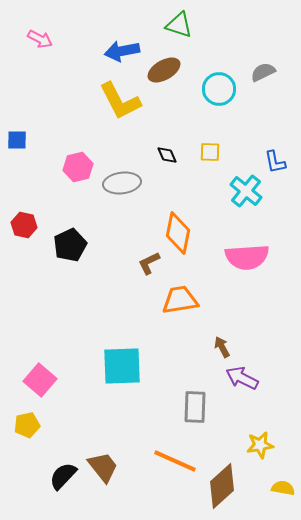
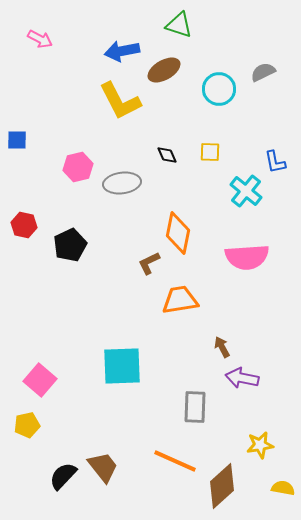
purple arrow: rotated 16 degrees counterclockwise
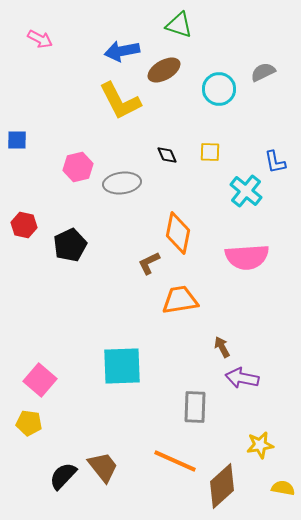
yellow pentagon: moved 2 px right, 2 px up; rotated 20 degrees clockwise
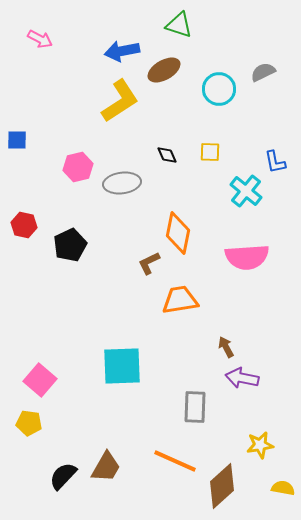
yellow L-shape: rotated 96 degrees counterclockwise
brown arrow: moved 4 px right
brown trapezoid: moved 3 px right; rotated 68 degrees clockwise
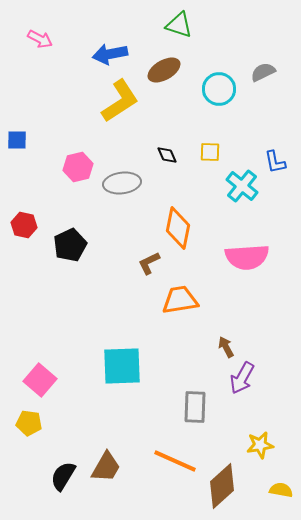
blue arrow: moved 12 px left, 3 px down
cyan cross: moved 4 px left, 5 px up
orange diamond: moved 5 px up
purple arrow: rotated 72 degrees counterclockwise
black semicircle: rotated 12 degrees counterclockwise
yellow semicircle: moved 2 px left, 2 px down
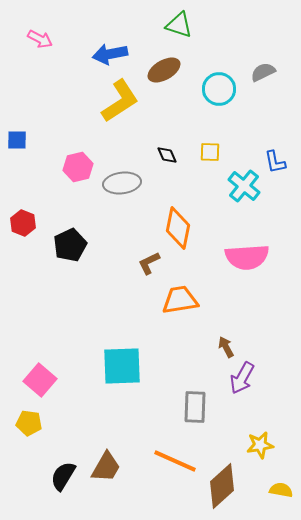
cyan cross: moved 2 px right
red hexagon: moved 1 px left, 2 px up; rotated 10 degrees clockwise
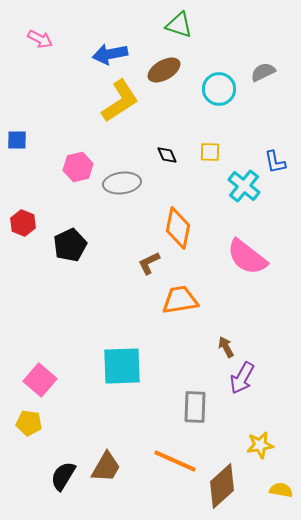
pink semicircle: rotated 42 degrees clockwise
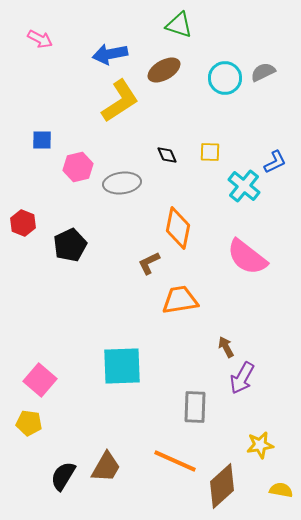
cyan circle: moved 6 px right, 11 px up
blue square: moved 25 px right
blue L-shape: rotated 105 degrees counterclockwise
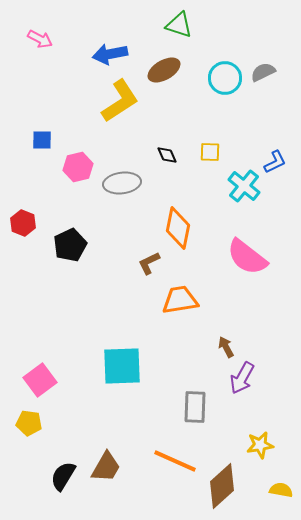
pink square: rotated 12 degrees clockwise
